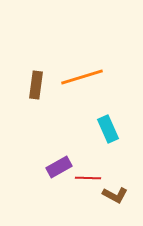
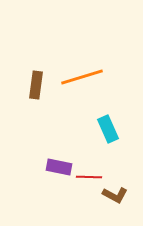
purple rectangle: rotated 40 degrees clockwise
red line: moved 1 px right, 1 px up
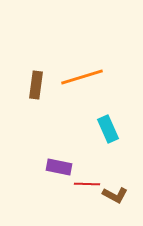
red line: moved 2 px left, 7 px down
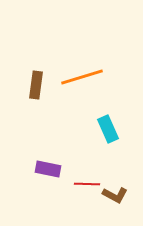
purple rectangle: moved 11 px left, 2 px down
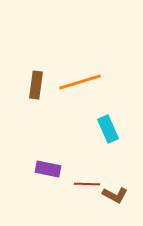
orange line: moved 2 px left, 5 px down
